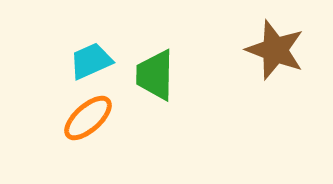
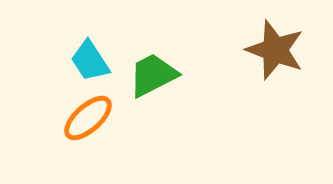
cyan trapezoid: moved 1 px left; rotated 99 degrees counterclockwise
green trapezoid: moved 2 px left; rotated 62 degrees clockwise
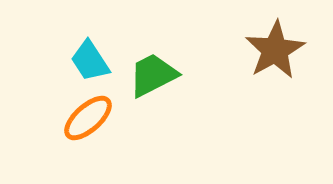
brown star: rotated 22 degrees clockwise
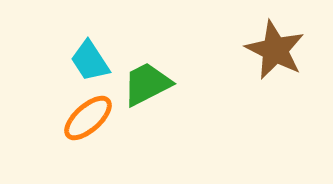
brown star: rotated 16 degrees counterclockwise
green trapezoid: moved 6 px left, 9 px down
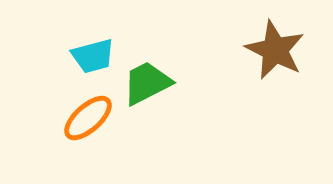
cyan trapezoid: moved 3 px right, 5 px up; rotated 72 degrees counterclockwise
green trapezoid: moved 1 px up
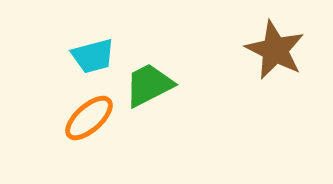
green trapezoid: moved 2 px right, 2 px down
orange ellipse: moved 1 px right
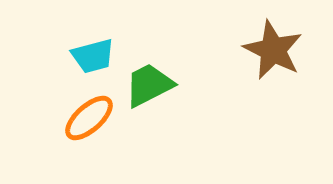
brown star: moved 2 px left
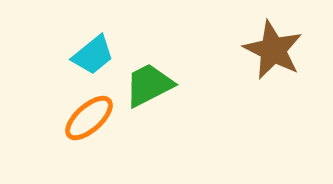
cyan trapezoid: moved 1 px up; rotated 24 degrees counterclockwise
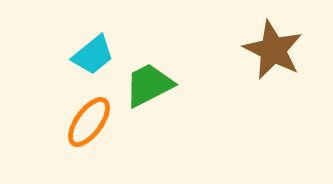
orange ellipse: moved 4 px down; rotated 12 degrees counterclockwise
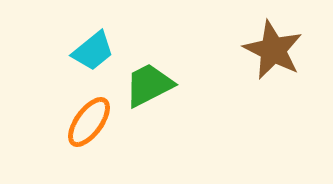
cyan trapezoid: moved 4 px up
